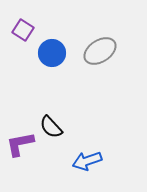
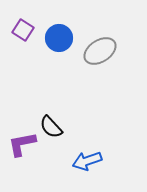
blue circle: moved 7 px right, 15 px up
purple L-shape: moved 2 px right
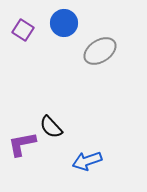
blue circle: moved 5 px right, 15 px up
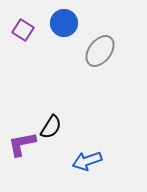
gray ellipse: rotated 20 degrees counterclockwise
black semicircle: rotated 105 degrees counterclockwise
